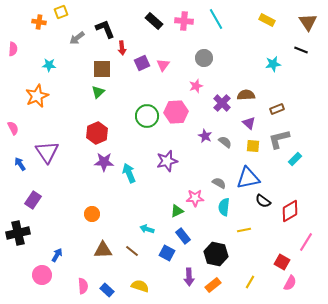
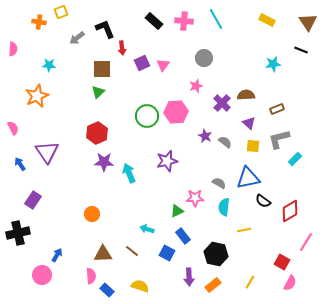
brown triangle at (103, 250): moved 4 px down
pink semicircle at (83, 286): moved 8 px right, 10 px up
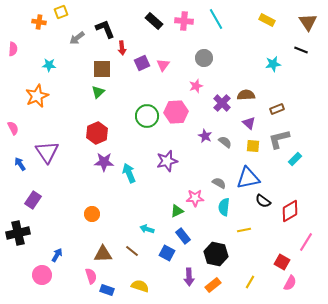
pink semicircle at (91, 276): rotated 14 degrees counterclockwise
blue rectangle at (107, 290): rotated 24 degrees counterclockwise
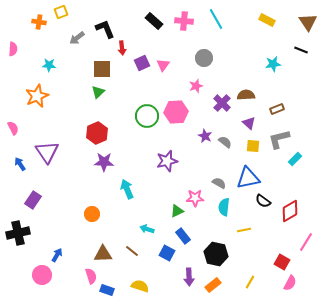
cyan arrow at (129, 173): moved 2 px left, 16 px down
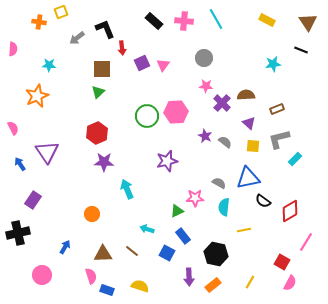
pink star at (196, 86): moved 10 px right; rotated 24 degrees clockwise
blue arrow at (57, 255): moved 8 px right, 8 px up
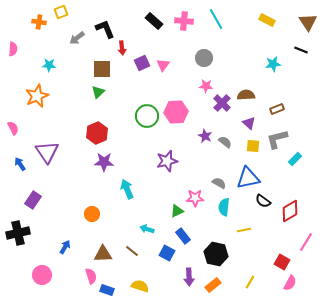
gray L-shape at (279, 139): moved 2 px left
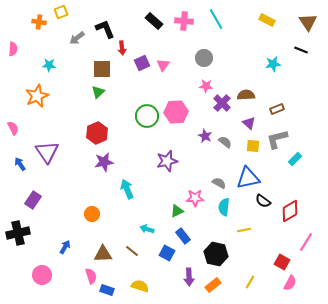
purple star at (104, 162): rotated 12 degrees counterclockwise
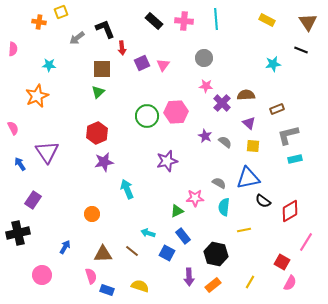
cyan line at (216, 19): rotated 25 degrees clockwise
gray L-shape at (277, 139): moved 11 px right, 4 px up
cyan rectangle at (295, 159): rotated 32 degrees clockwise
cyan arrow at (147, 229): moved 1 px right, 4 px down
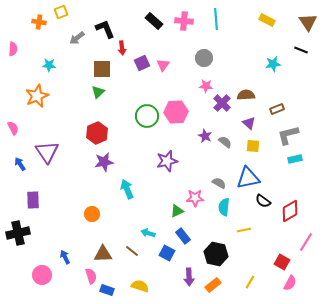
purple rectangle at (33, 200): rotated 36 degrees counterclockwise
blue arrow at (65, 247): moved 10 px down; rotated 56 degrees counterclockwise
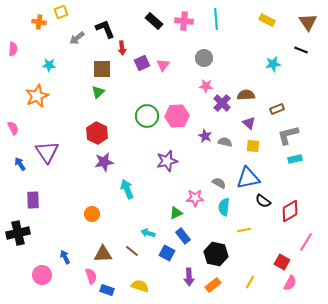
pink hexagon at (176, 112): moved 1 px right, 4 px down
red hexagon at (97, 133): rotated 10 degrees counterclockwise
gray semicircle at (225, 142): rotated 24 degrees counterclockwise
green triangle at (177, 211): moved 1 px left, 2 px down
